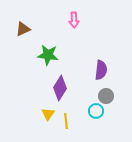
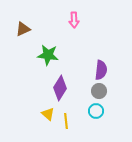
gray circle: moved 7 px left, 5 px up
yellow triangle: rotated 24 degrees counterclockwise
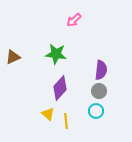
pink arrow: rotated 49 degrees clockwise
brown triangle: moved 10 px left, 28 px down
green star: moved 8 px right, 1 px up
purple diamond: rotated 10 degrees clockwise
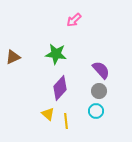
purple semicircle: rotated 48 degrees counterclockwise
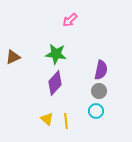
pink arrow: moved 4 px left
purple semicircle: rotated 54 degrees clockwise
purple diamond: moved 5 px left, 5 px up
yellow triangle: moved 1 px left, 5 px down
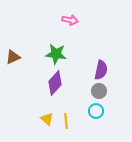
pink arrow: rotated 126 degrees counterclockwise
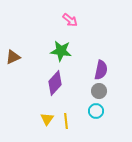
pink arrow: rotated 28 degrees clockwise
green star: moved 5 px right, 3 px up
yellow triangle: rotated 24 degrees clockwise
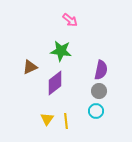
brown triangle: moved 17 px right, 10 px down
purple diamond: rotated 10 degrees clockwise
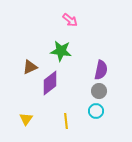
purple diamond: moved 5 px left
yellow triangle: moved 21 px left
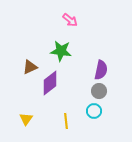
cyan circle: moved 2 px left
